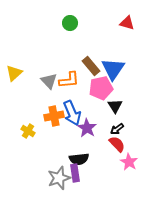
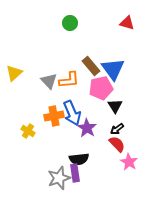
blue triangle: rotated 10 degrees counterclockwise
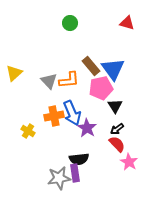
gray star: rotated 10 degrees clockwise
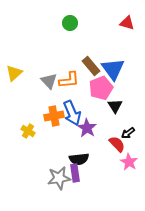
pink pentagon: rotated 10 degrees counterclockwise
black arrow: moved 11 px right, 4 px down
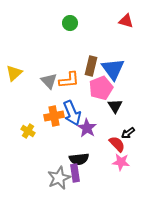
red triangle: moved 1 px left, 2 px up
brown rectangle: rotated 54 degrees clockwise
pink star: moved 8 px left; rotated 24 degrees counterclockwise
gray star: rotated 15 degrees counterclockwise
